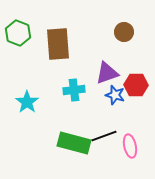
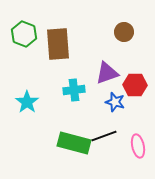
green hexagon: moved 6 px right, 1 px down
red hexagon: moved 1 px left
blue star: moved 7 px down
pink ellipse: moved 8 px right
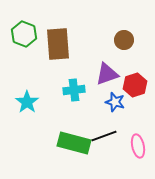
brown circle: moved 8 px down
purple triangle: moved 1 px down
red hexagon: rotated 20 degrees counterclockwise
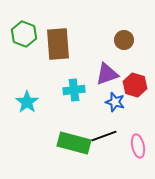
red hexagon: rotated 25 degrees counterclockwise
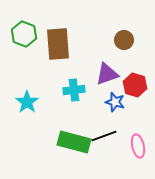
green rectangle: moved 1 px up
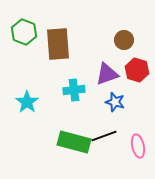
green hexagon: moved 2 px up
red hexagon: moved 2 px right, 15 px up
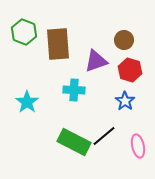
red hexagon: moved 7 px left
purple triangle: moved 11 px left, 13 px up
cyan cross: rotated 10 degrees clockwise
blue star: moved 10 px right, 1 px up; rotated 18 degrees clockwise
black line: rotated 20 degrees counterclockwise
green rectangle: rotated 12 degrees clockwise
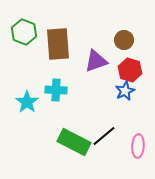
cyan cross: moved 18 px left
blue star: moved 10 px up; rotated 12 degrees clockwise
pink ellipse: rotated 15 degrees clockwise
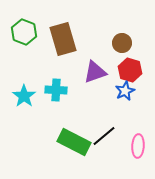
brown circle: moved 2 px left, 3 px down
brown rectangle: moved 5 px right, 5 px up; rotated 12 degrees counterclockwise
purple triangle: moved 1 px left, 11 px down
cyan star: moved 3 px left, 6 px up
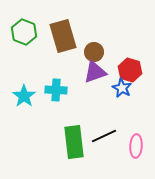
brown rectangle: moved 3 px up
brown circle: moved 28 px left, 9 px down
blue star: moved 3 px left, 3 px up; rotated 18 degrees counterclockwise
black line: rotated 15 degrees clockwise
green rectangle: rotated 56 degrees clockwise
pink ellipse: moved 2 px left
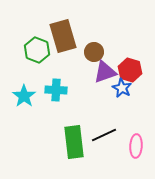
green hexagon: moved 13 px right, 18 px down
purple triangle: moved 10 px right
black line: moved 1 px up
